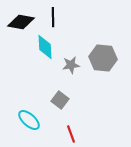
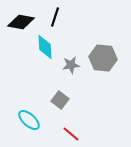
black line: moved 2 px right; rotated 18 degrees clockwise
red line: rotated 30 degrees counterclockwise
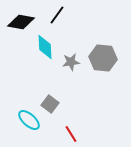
black line: moved 2 px right, 2 px up; rotated 18 degrees clockwise
gray star: moved 3 px up
gray square: moved 10 px left, 4 px down
red line: rotated 18 degrees clockwise
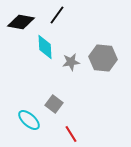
gray square: moved 4 px right
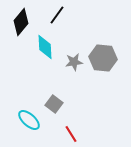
black diamond: rotated 60 degrees counterclockwise
gray star: moved 3 px right
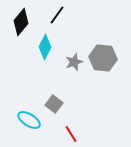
cyan diamond: rotated 30 degrees clockwise
gray star: rotated 12 degrees counterclockwise
cyan ellipse: rotated 10 degrees counterclockwise
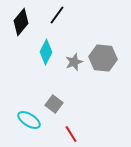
cyan diamond: moved 1 px right, 5 px down
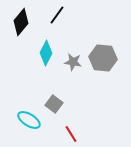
cyan diamond: moved 1 px down
gray star: moved 1 px left; rotated 30 degrees clockwise
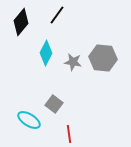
red line: moved 2 px left; rotated 24 degrees clockwise
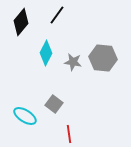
cyan ellipse: moved 4 px left, 4 px up
